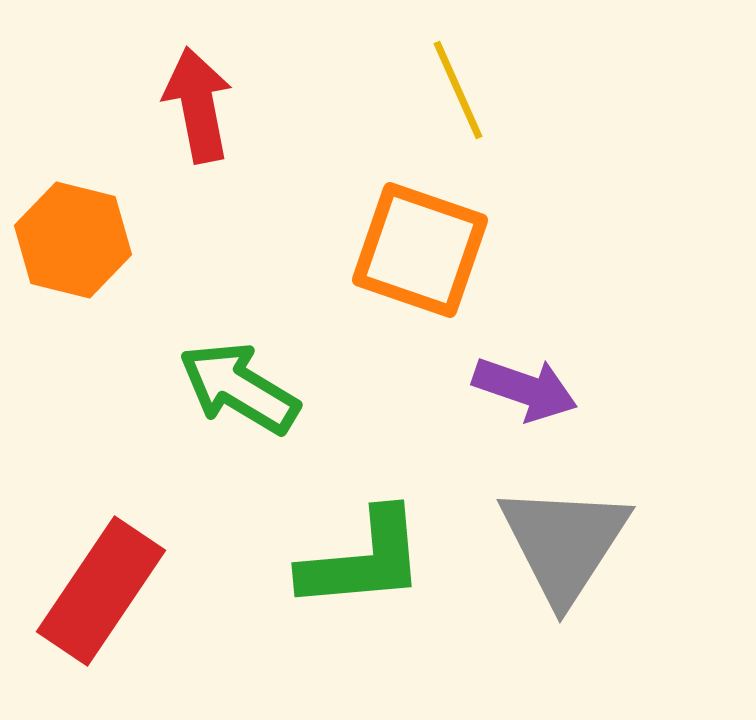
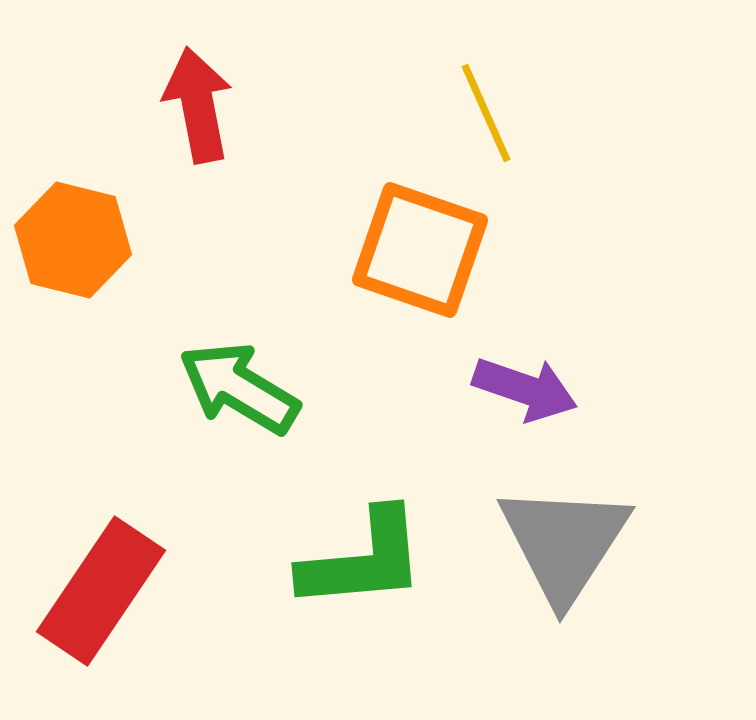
yellow line: moved 28 px right, 23 px down
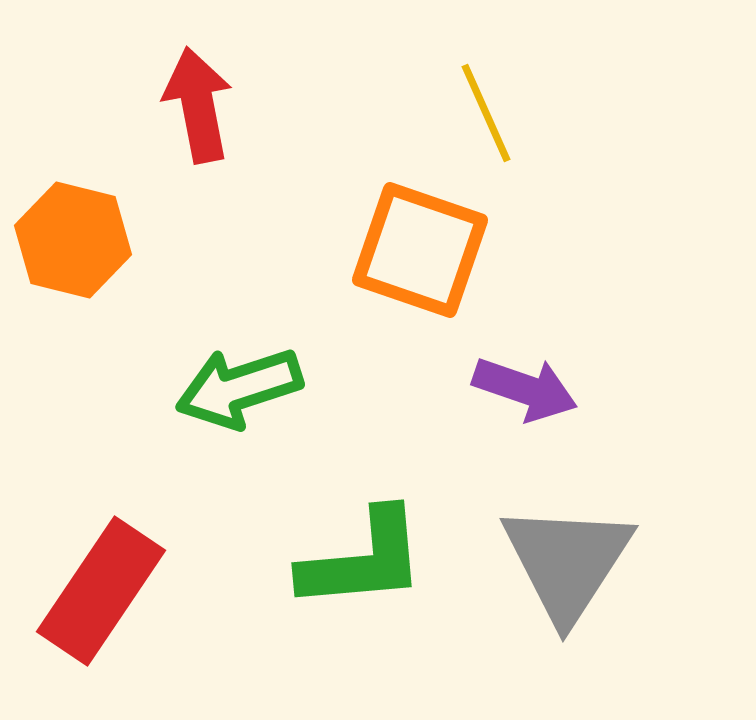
green arrow: rotated 49 degrees counterclockwise
gray triangle: moved 3 px right, 19 px down
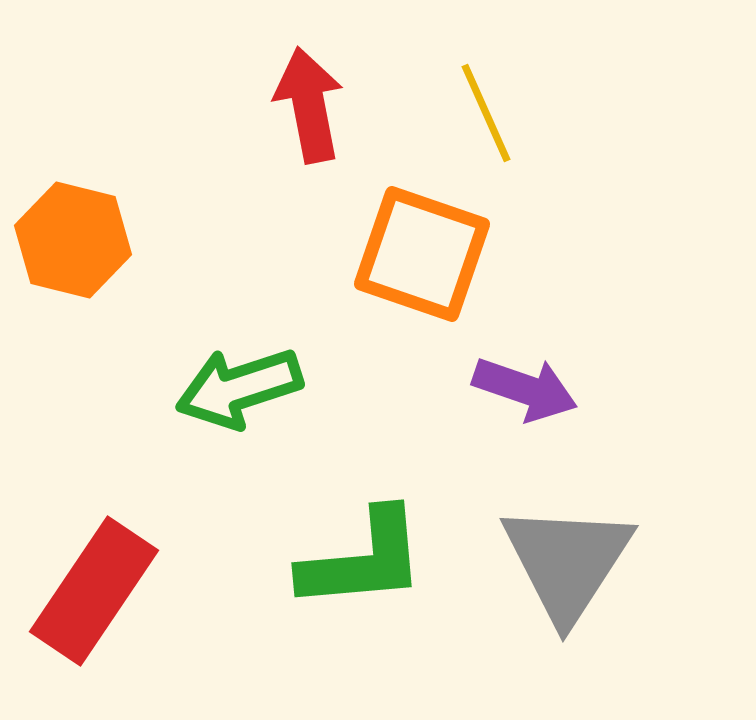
red arrow: moved 111 px right
orange square: moved 2 px right, 4 px down
red rectangle: moved 7 px left
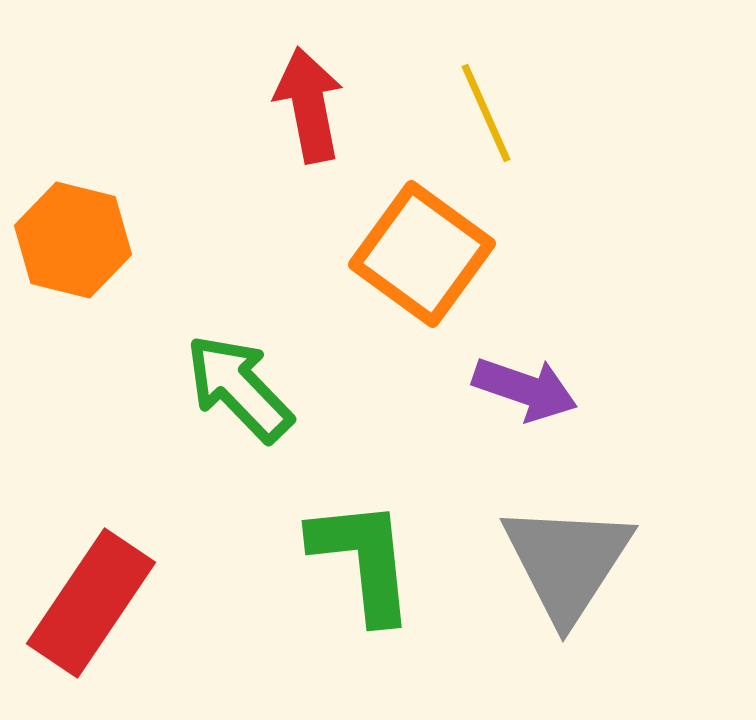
orange square: rotated 17 degrees clockwise
green arrow: rotated 64 degrees clockwise
green L-shape: rotated 91 degrees counterclockwise
red rectangle: moved 3 px left, 12 px down
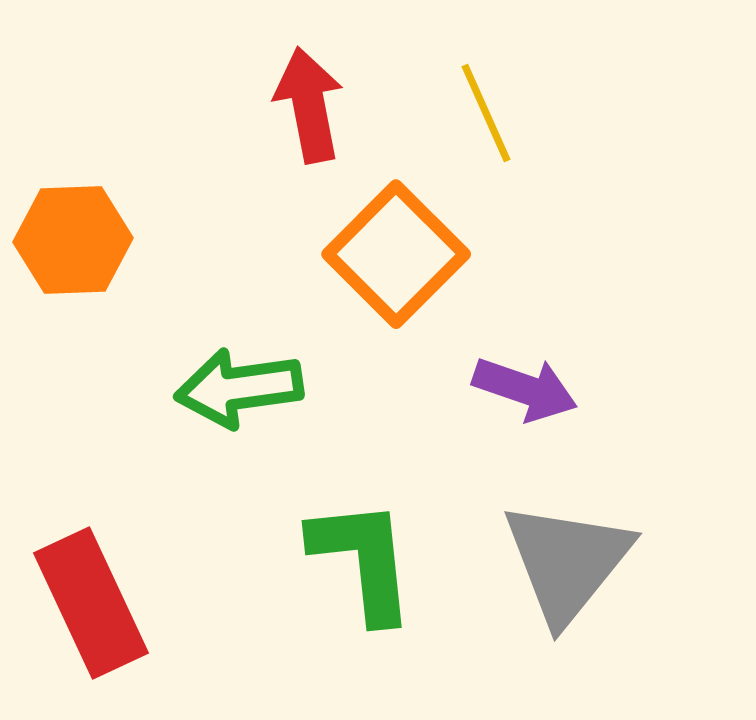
orange hexagon: rotated 16 degrees counterclockwise
orange square: moved 26 px left; rotated 9 degrees clockwise
green arrow: rotated 54 degrees counterclockwise
gray triangle: rotated 6 degrees clockwise
red rectangle: rotated 59 degrees counterclockwise
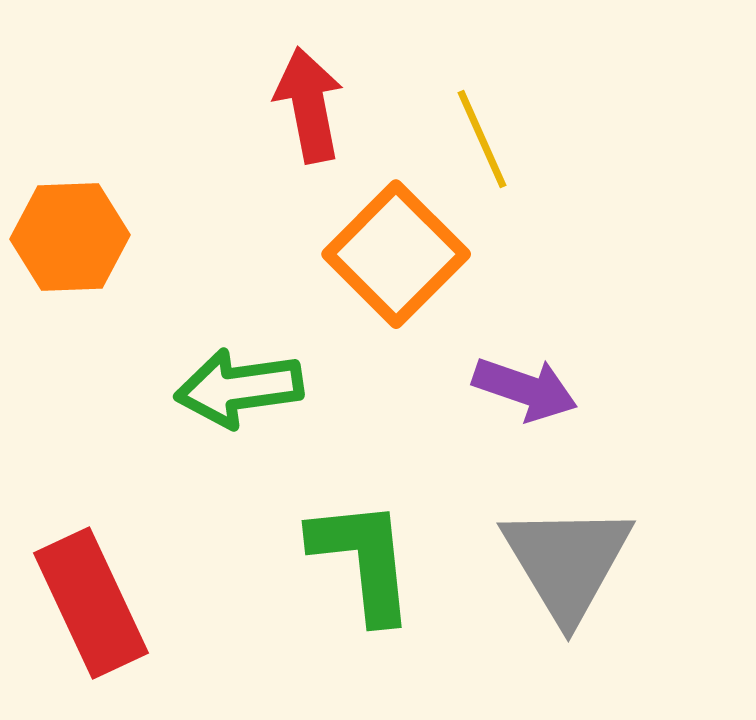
yellow line: moved 4 px left, 26 px down
orange hexagon: moved 3 px left, 3 px up
gray triangle: rotated 10 degrees counterclockwise
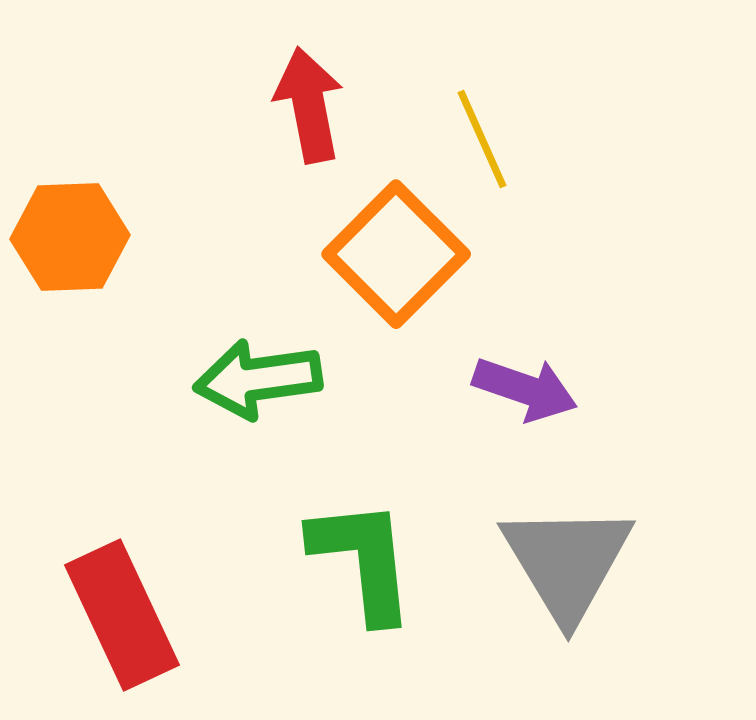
green arrow: moved 19 px right, 9 px up
red rectangle: moved 31 px right, 12 px down
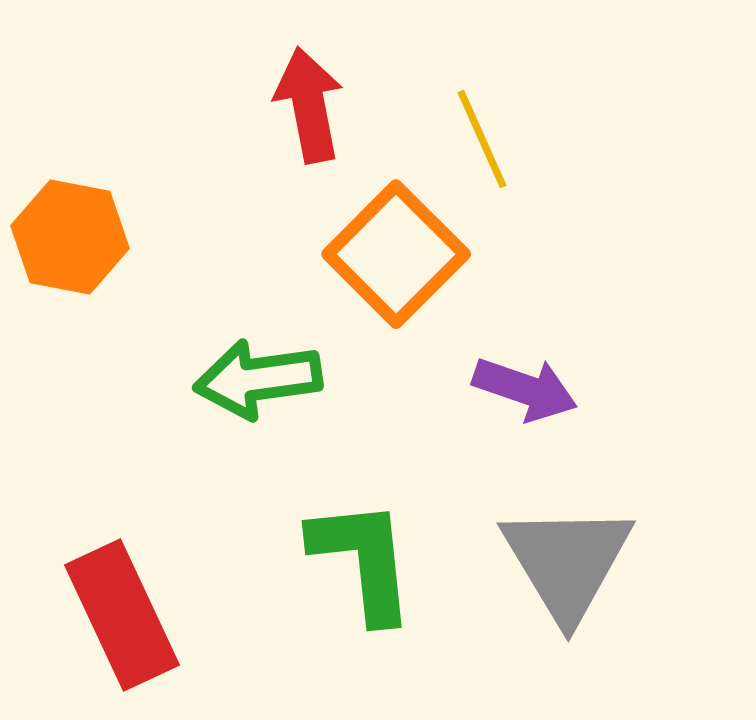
orange hexagon: rotated 13 degrees clockwise
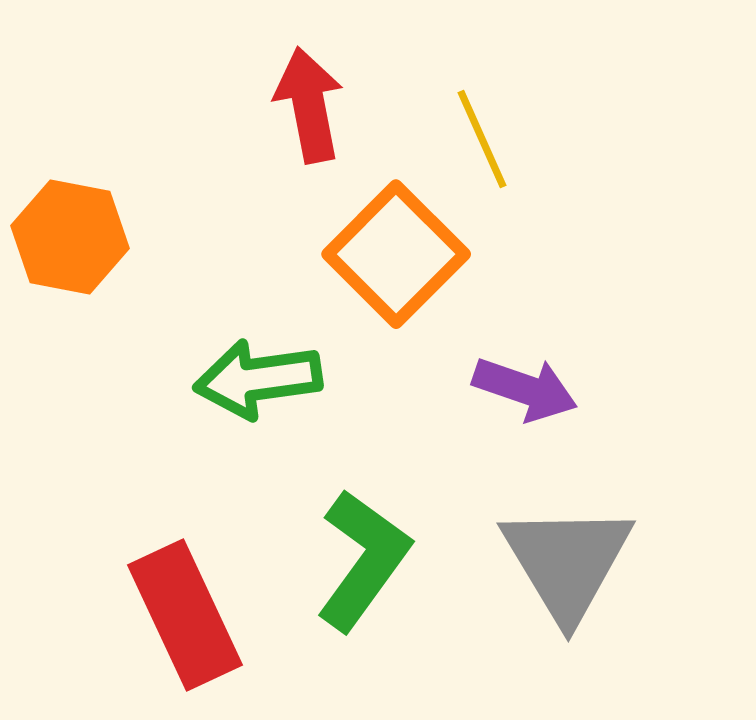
green L-shape: rotated 42 degrees clockwise
red rectangle: moved 63 px right
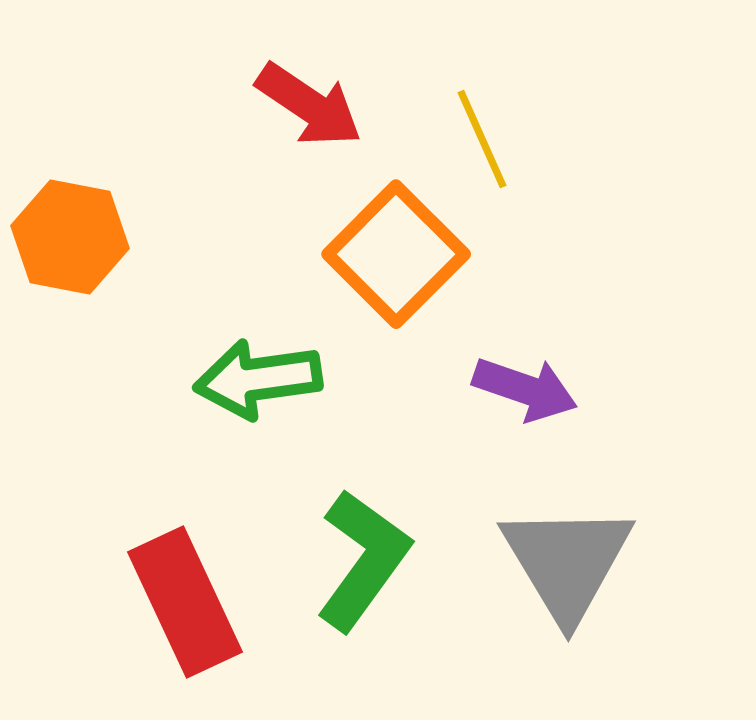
red arrow: rotated 135 degrees clockwise
red rectangle: moved 13 px up
